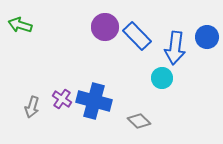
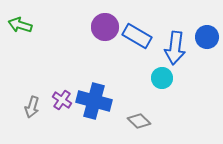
blue rectangle: rotated 16 degrees counterclockwise
purple cross: moved 1 px down
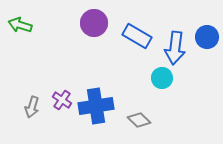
purple circle: moved 11 px left, 4 px up
blue cross: moved 2 px right, 5 px down; rotated 24 degrees counterclockwise
gray diamond: moved 1 px up
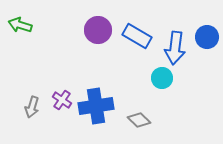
purple circle: moved 4 px right, 7 px down
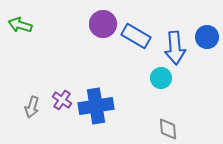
purple circle: moved 5 px right, 6 px up
blue rectangle: moved 1 px left
blue arrow: rotated 12 degrees counterclockwise
cyan circle: moved 1 px left
gray diamond: moved 29 px right, 9 px down; rotated 40 degrees clockwise
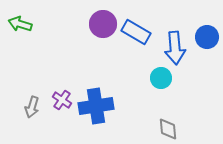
green arrow: moved 1 px up
blue rectangle: moved 4 px up
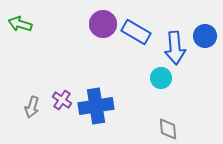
blue circle: moved 2 px left, 1 px up
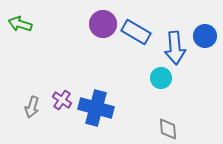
blue cross: moved 2 px down; rotated 24 degrees clockwise
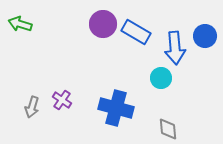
blue cross: moved 20 px right
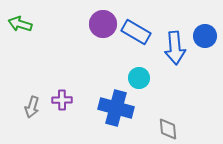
cyan circle: moved 22 px left
purple cross: rotated 36 degrees counterclockwise
